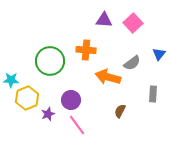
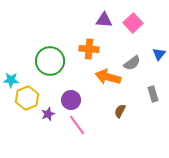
orange cross: moved 3 px right, 1 px up
gray rectangle: rotated 21 degrees counterclockwise
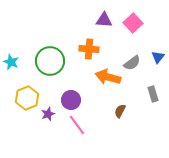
blue triangle: moved 1 px left, 3 px down
cyan star: moved 18 px up; rotated 21 degrees clockwise
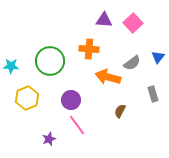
cyan star: moved 4 px down; rotated 21 degrees counterclockwise
purple star: moved 1 px right, 25 px down
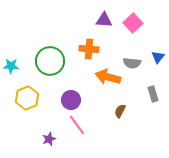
gray semicircle: rotated 42 degrees clockwise
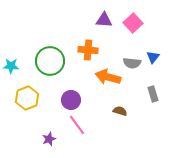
orange cross: moved 1 px left, 1 px down
blue triangle: moved 5 px left
brown semicircle: rotated 80 degrees clockwise
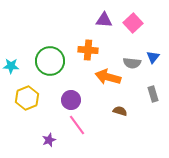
purple star: moved 1 px down
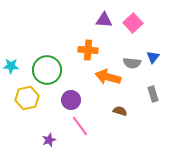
green circle: moved 3 px left, 9 px down
yellow hexagon: rotated 10 degrees clockwise
pink line: moved 3 px right, 1 px down
